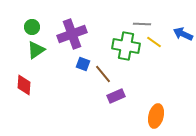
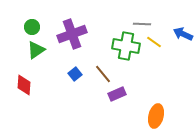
blue square: moved 8 px left, 10 px down; rotated 32 degrees clockwise
purple rectangle: moved 1 px right, 2 px up
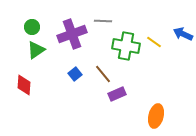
gray line: moved 39 px left, 3 px up
